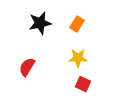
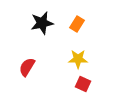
black star: moved 2 px right
yellow star: moved 1 px down
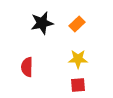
orange rectangle: rotated 14 degrees clockwise
red semicircle: rotated 30 degrees counterclockwise
red square: moved 5 px left, 1 px down; rotated 28 degrees counterclockwise
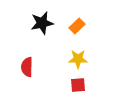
orange rectangle: moved 2 px down
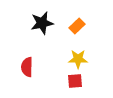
red square: moved 3 px left, 4 px up
